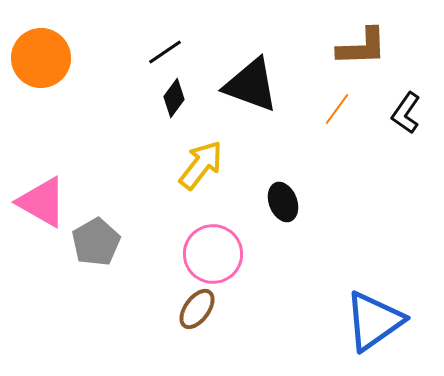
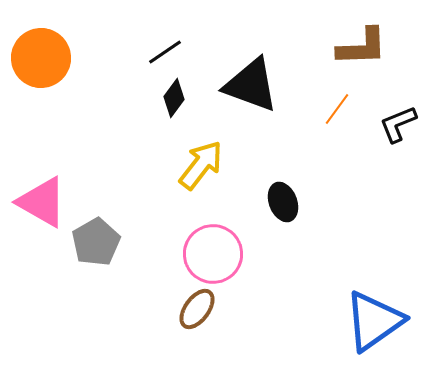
black L-shape: moved 8 px left, 11 px down; rotated 33 degrees clockwise
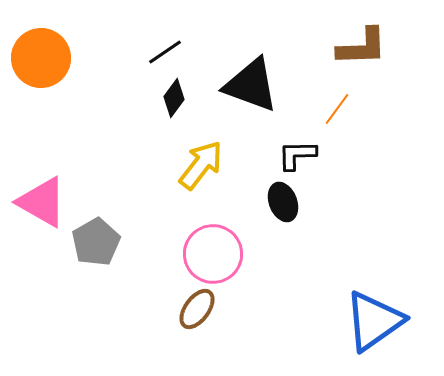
black L-shape: moved 101 px left, 31 px down; rotated 21 degrees clockwise
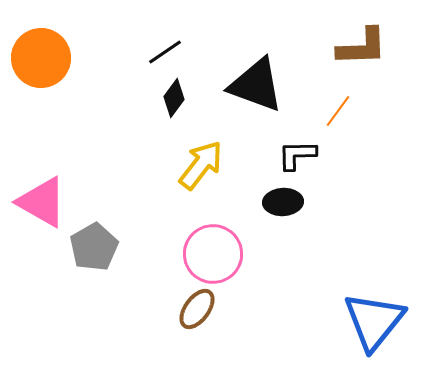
black triangle: moved 5 px right
orange line: moved 1 px right, 2 px down
black ellipse: rotated 72 degrees counterclockwise
gray pentagon: moved 2 px left, 5 px down
blue triangle: rotated 16 degrees counterclockwise
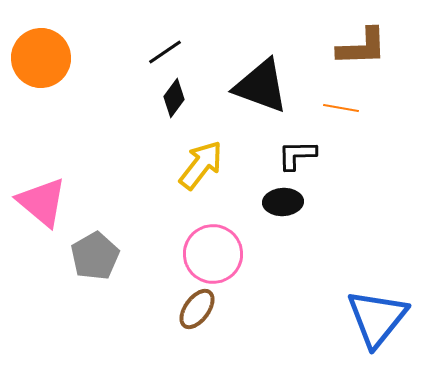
black triangle: moved 5 px right, 1 px down
orange line: moved 3 px right, 3 px up; rotated 64 degrees clockwise
pink triangle: rotated 10 degrees clockwise
gray pentagon: moved 1 px right, 9 px down
blue triangle: moved 3 px right, 3 px up
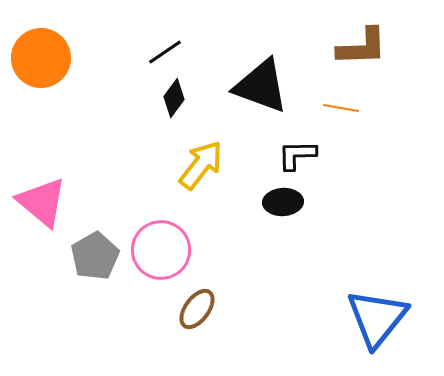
pink circle: moved 52 px left, 4 px up
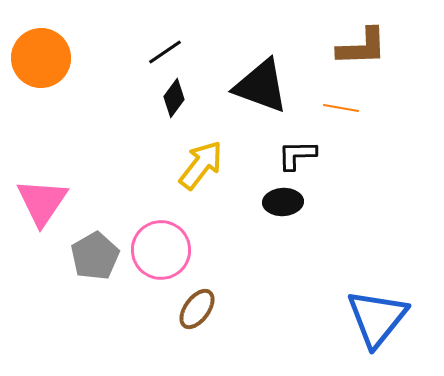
pink triangle: rotated 24 degrees clockwise
